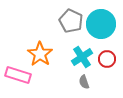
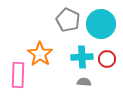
gray pentagon: moved 3 px left, 1 px up
cyan cross: rotated 30 degrees clockwise
pink rectangle: rotated 75 degrees clockwise
gray semicircle: rotated 112 degrees clockwise
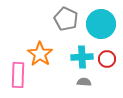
gray pentagon: moved 2 px left, 1 px up
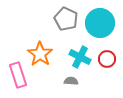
cyan circle: moved 1 px left, 1 px up
cyan cross: moved 2 px left; rotated 30 degrees clockwise
pink rectangle: rotated 20 degrees counterclockwise
gray semicircle: moved 13 px left, 1 px up
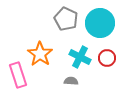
red circle: moved 1 px up
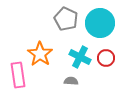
red circle: moved 1 px left
pink rectangle: rotated 10 degrees clockwise
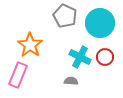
gray pentagon: moved 1 px left, 3 px up
orange star: moved 10 px left, 9 px up
red circle: moved 1 px left, 1 px up
pink rectangle: rotated 30 degrees clockwise
